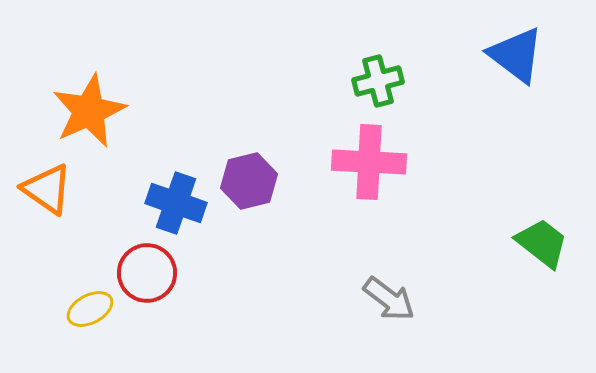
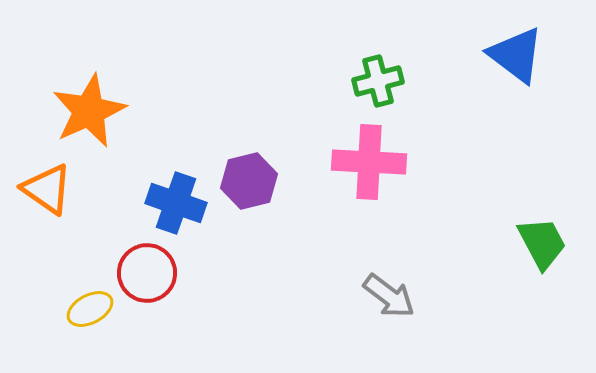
green trapezoid: rotated 24 degrees clockwise
gray arrow: moved 3 px up
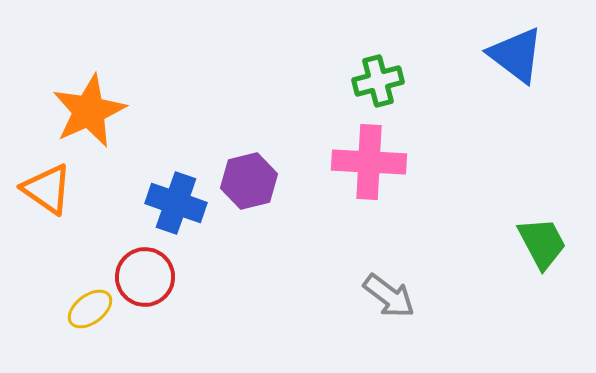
red circle: moved 2 px left, 4 px down
yellow ellipse: rotated 9 degrees counterclockwise
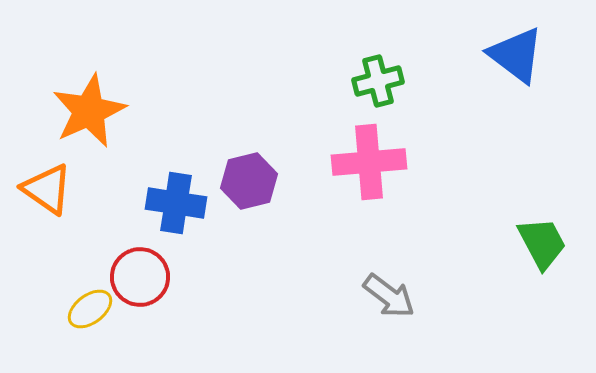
pink cross: rotated 8 degrees counterclockwise
blue cross: rotated 10 degrees counterclockwise
red circle: moved 5 px left
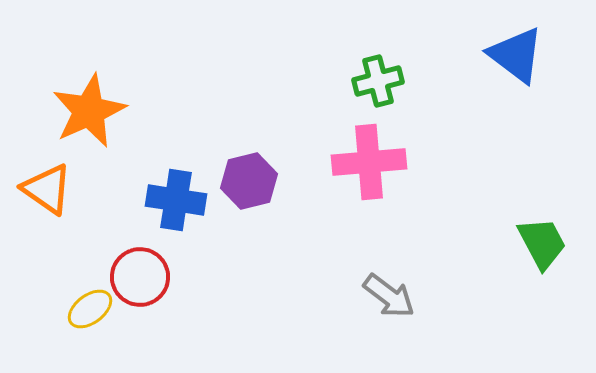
blue cross: moved 3 px up
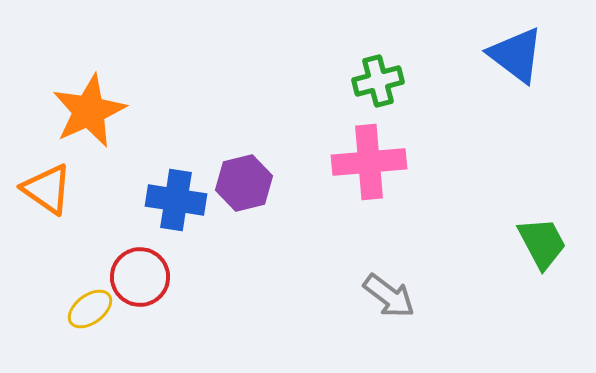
purple hexagon: moved 5 px left, 2 px down
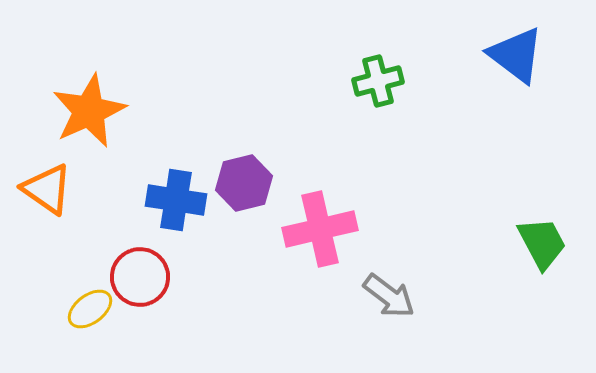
pink cross: moved 49 px left, 67 px down; rotated 8 degrees counterclockwise
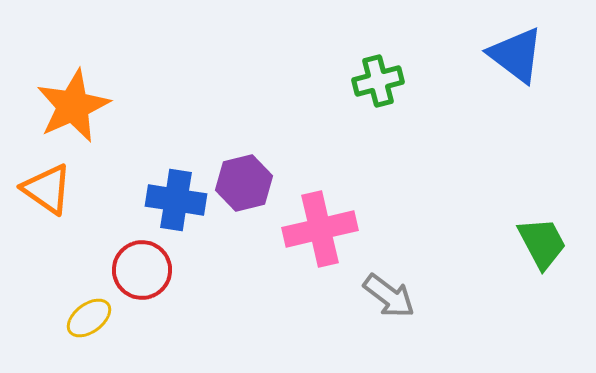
orange star: moved 16 px left, 5 px up
red circle: moved 2 px right, 7 px up
yellow ellipse: moved 1 px left, 9 px down
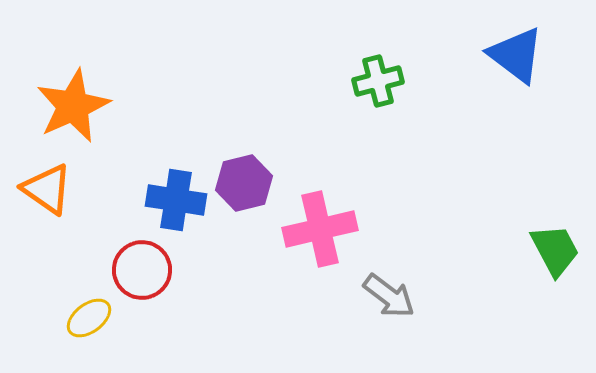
green trapezoid: moved 13 px right, 7 px down
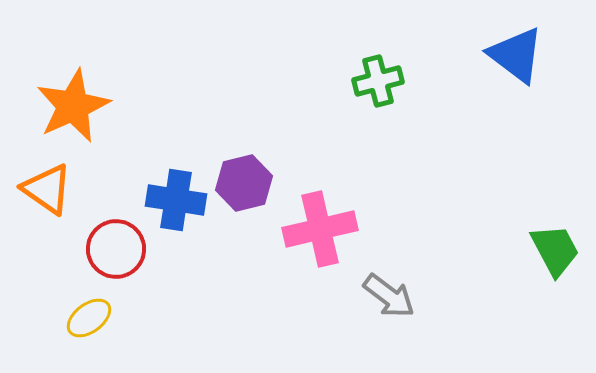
red circle: moved 26 px left, 21 px up
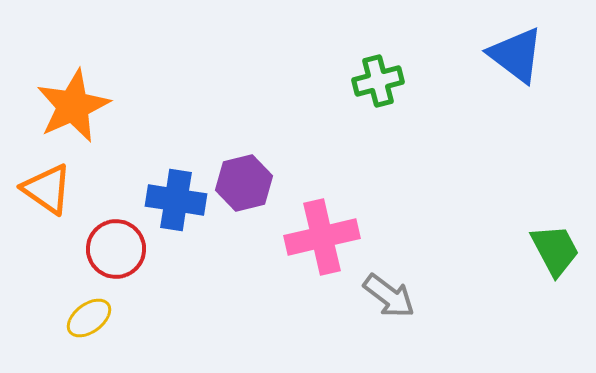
pink cross: moved 2 px right, 8 px down
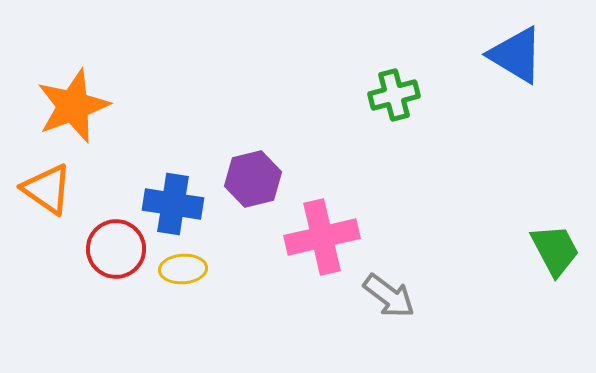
blue triangle: rotated 6 degrees counterclockwise
green cross: moved 16 px right, 14 px down
orange star: rotated 4 degrees clockwise
purple hexagon: moved 9 px right, 4 px up
blue cross: moved 3 px left, 4 px down
yellow ellipse: moved 94 px right, 49 px up; rotated 33 degrees clockwise
